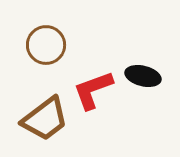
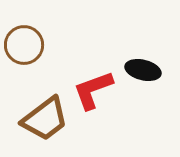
brown circle: moved 22 px left
black ellipse: moved 6 px up
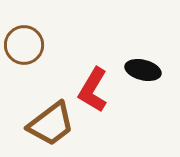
red L-shape: rotated 39 degrees counterclockwise
brown trapezoid: moved 6 px right, 5 px down
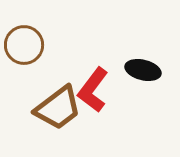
red L-shape: rotated 6 degrees clockwise
brown trapezoid: moved 7 px right, 16 px up
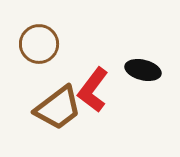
brown circle: moved 15 px right, 1 px up
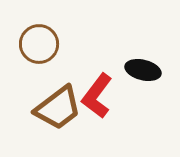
red L-shape: moved 4 px right, 6 px down
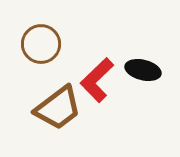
brown circle: moved 2 px right
red L-shape: moved 16 px up; rotated 9 degrees clockwise
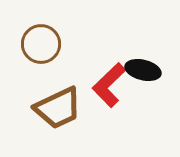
red L-shape: moved 12 px right, 5 px down
brown trapezoid: rotated 12 degrees clockwise
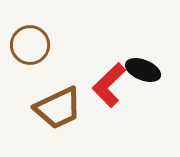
brown circle: moved 11 px left, 1 px down
black ellipse: rotated 8 degrees clockwise
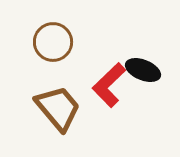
brown circle: moved 23 px right, 3 px up
brown trapezoid: rotated 105 degrees counterclockwise
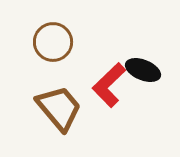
brown trapezoid: moved 1 px right
